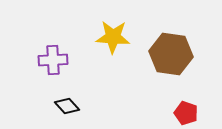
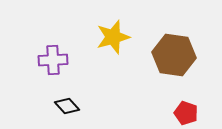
yellow star: rotated 20 degrees counterclockwise
brown hexagon: moved 3 px right, 1 px down
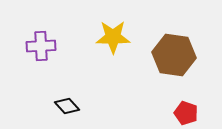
yellow star: rotated 16 degrees clockwise
purple cross: moved 12 px left, 14 px up
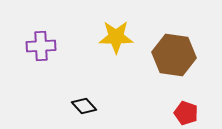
yellow star: moved 3 px right
black diamond: moved 17 px right
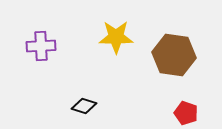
black diamond: rotated 30 degrees counterclockwise
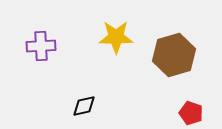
brown hexagon: rotated 24 degrees counterclockwise
black diamond: rotated 30 degrees counterclockwise
red pentagon: moved 5 px right
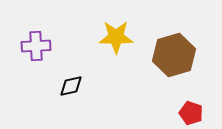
purple cross: moved 5 px left
black diamond: moved 13 px left, 20 px up
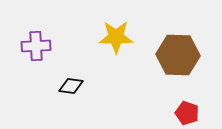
brown hexagon: moved 4 px right; rotated 18 degrees clockwise
black diamond: rotated 20 degrees clockwise
red pentagon: moved 4 px left
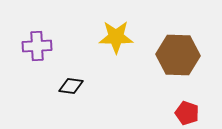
purple cross: moved 1 px right
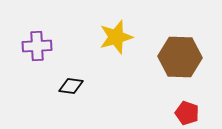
yellow star: rotated 16 degrees counterclockwise
brown hexagon: moved 2 px right, 2 px down
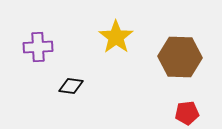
yellow star: rotated 20 degrees counterclockwise
purple cross: moved 1 px right, 1 px down
red pentagon: rotated 25 degrees counterclockwise
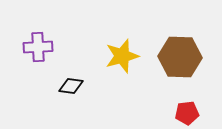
yellow star: moved 6 px right, 19 px down; rotated 20 degrees clockwise
